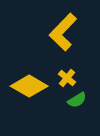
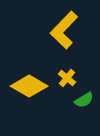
yellow L-shape: moved 1 px right, 2 px up
green semicircle: moved 7 px right
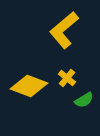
yellow L-shape: rotated 6 degrees clockwise
yellow diamond: rotated 9 degrees counterclockwise
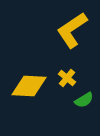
yellow L-shape: moved 8 px right; rotated 6 degrees clockwise
yellow diamond: rotated 18 degrees counterclockwise
